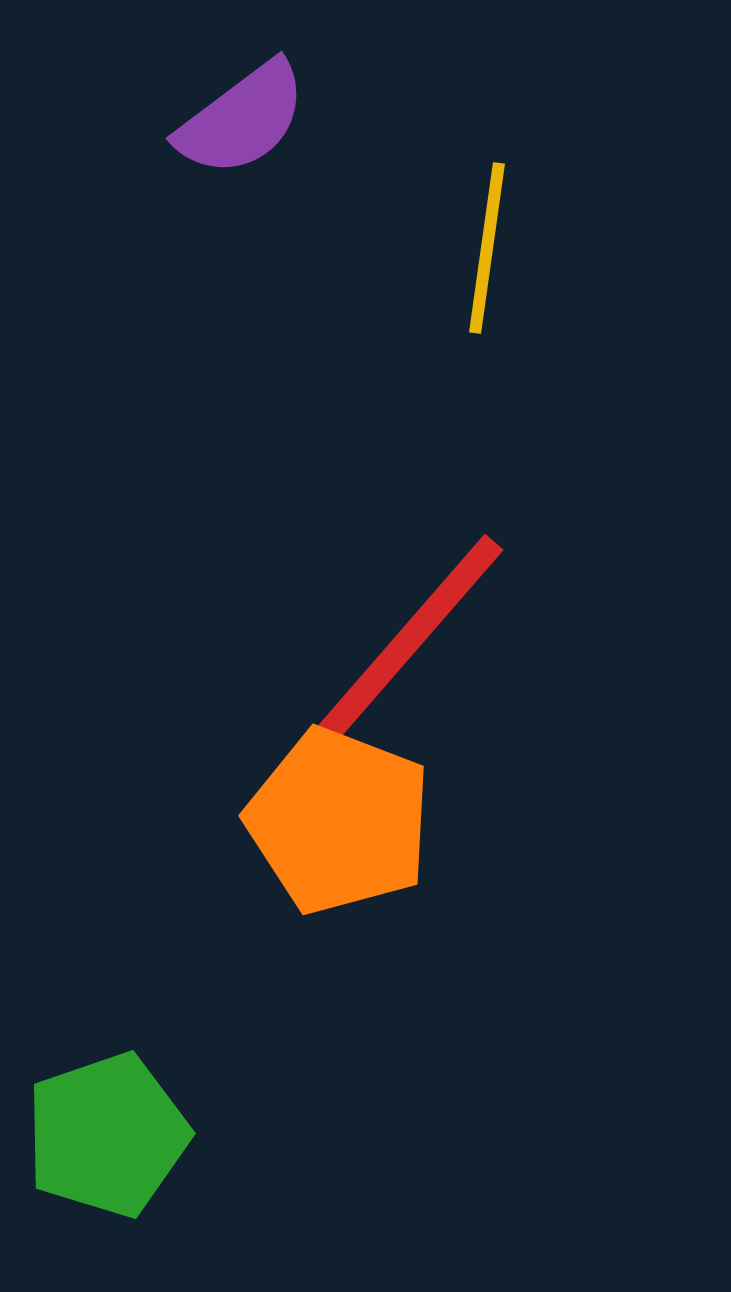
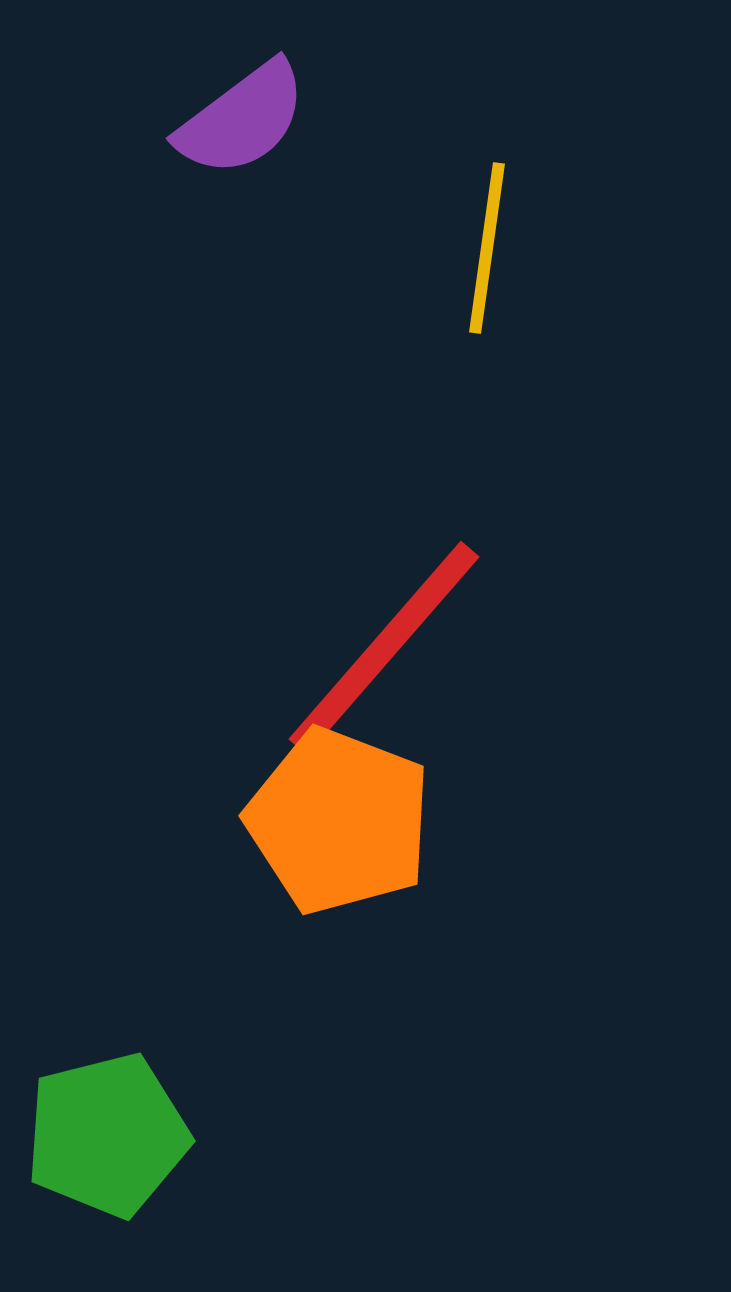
red line: moved 24 px left, 7 px down
green pentagon: rotated 5 degrees clockwise
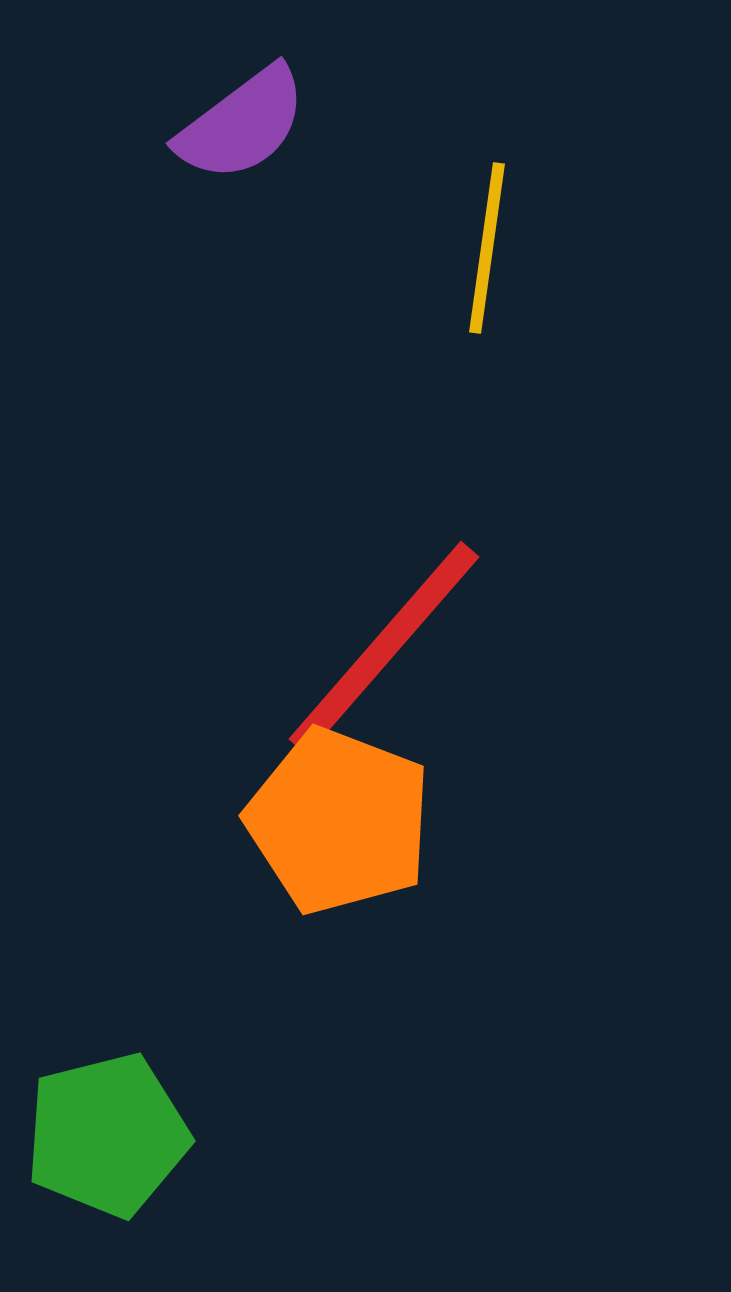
purple semicircle: moved 5 px down
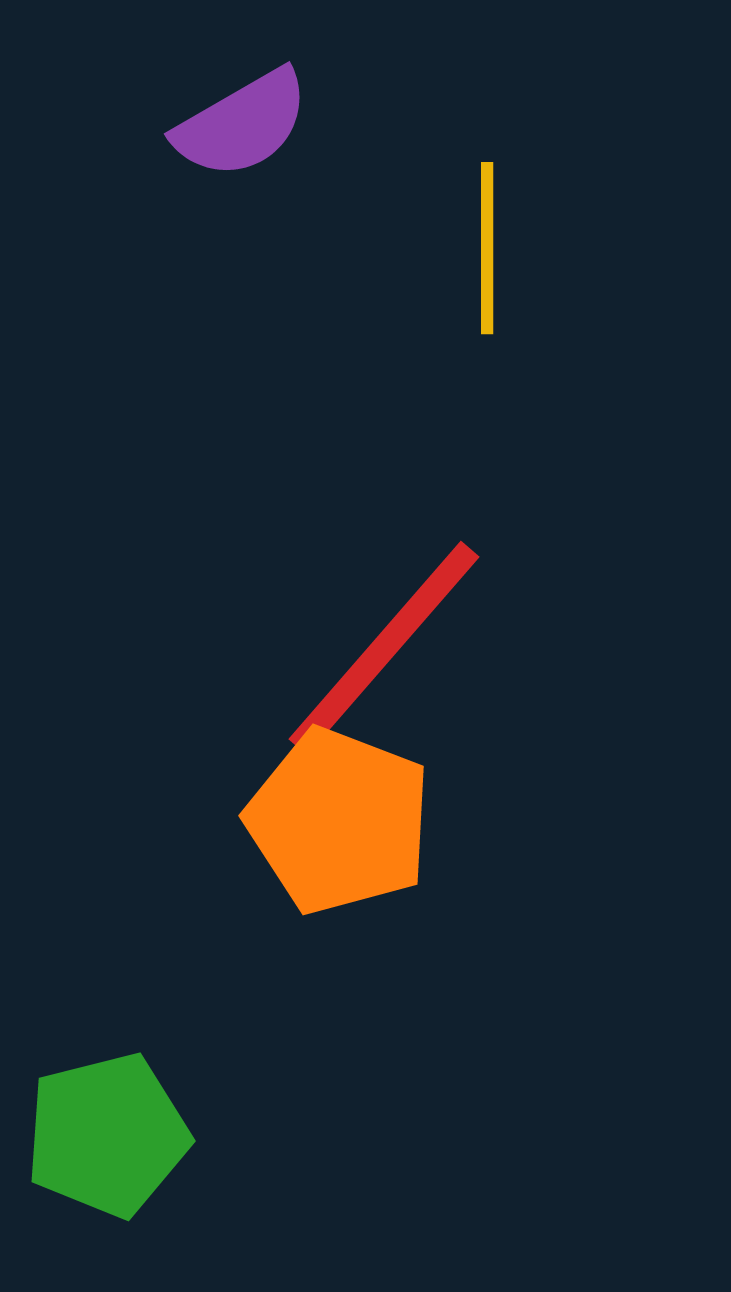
purple semicircle: rotated 7 degrees clockwise
yellow line: rotated 8 degrees counterclockwise
